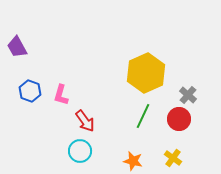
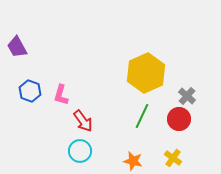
gray cross: moved 1 px left, 1 px down
green line: moved 1 px left
red arrow: moved 2 px left
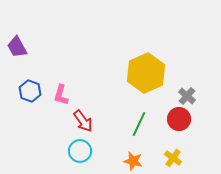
green line: moved 3 px left, 8 px down
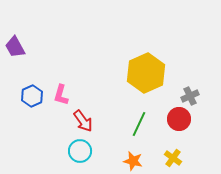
purple trapezoid: moved 2 px left
blue hexagon: moved 2 px right, 5 px down; rotated 15 degrees clockwise
gray cross: moved 3 px right; rotated 24 degrees clockwise
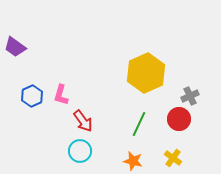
purple trapezoid: rotated 25 degrees counterclockwise
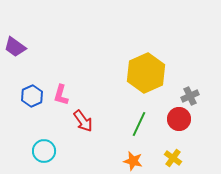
cyan circle: moved 36 px left
